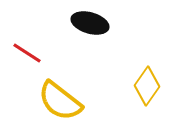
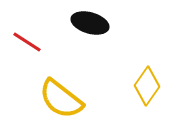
red line: moved 11 px up
yellow semicircle: moved 1 px right, 2 px up
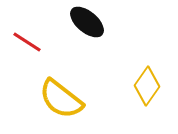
black ellipse: moved 3 px left, 1 px up; rotated 24 degrees clockwise
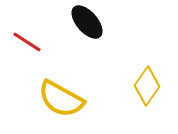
black ellipse: rotated 9 degrees clockwise
yellow semicircle: rotated 9 degrees counterclockwise
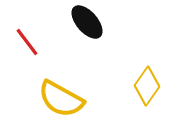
red line: rotated 20 degrees clockwise
